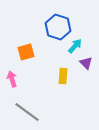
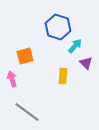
orange square: moved 1 px left, 4 px down
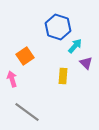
orange square: rotated 18 degrees counterclockwise
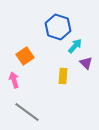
pink arrow: moved 2 px right, 1 px down
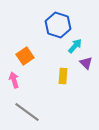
blue hexagon: moved 2 px up
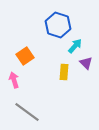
yellow rectangle: moved 1 px right, 4 px up
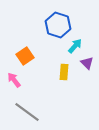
purple triangle: moved 1 px right
pink arrow: rotated 21 degrees counterclockwise
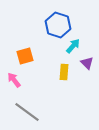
cyan arrow: moved 2 px left
orange square: rotated 18 degrees clockwise
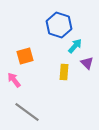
blue hexagon: moved 1 px right
cyan arrow: moved 2 px right
